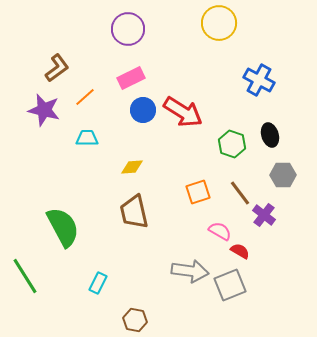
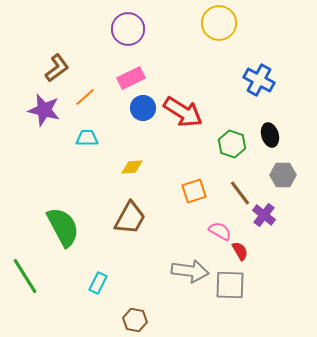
blue circle: moved 2 px up
orange square: moved 4 px left, 1 px up
brown trapezoid: moved 4 px left, 6 px down; rotated 138 degrees counterclockwise
red semicircle: rotated 30 degrees clockwise
gray square: rotated 24 degrees clockwise
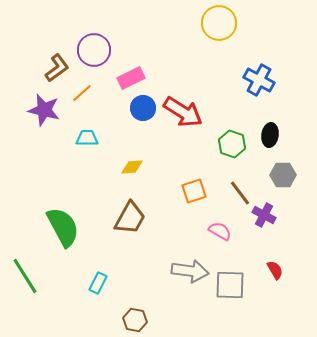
purple circle: moved 34 px left, 21 px down
orange line: moved 3 px left, 4 px up
black ellipse: rotated 25 degrees clockwise
purple cross: rotated 10 degrees counterclockwise
red semicircle: moved 35 px right, 19 px down
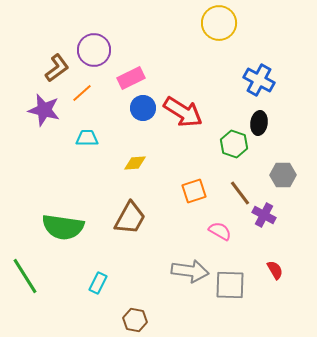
black ellipse: moved 11 px left, 12 px up
green hexagon: moved 2 px right
yellow diamond: moved 3 px right, 4 px up
green semicircle: rotated 126 degrees clockwise
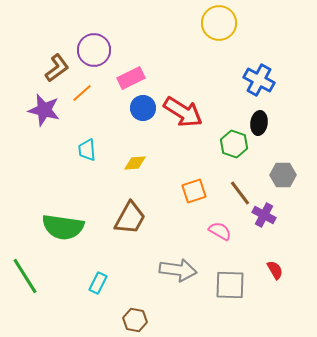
cyan trapezoid: moved 12 px down; rotated 95 degrees counterclockwise
gray arrow: moved 12 px left, 1 px up
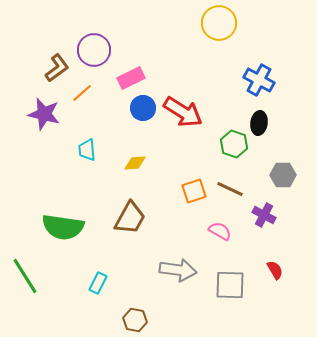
purple star: moved 4 px down
brown line: moved 10 px left, 4 px up; rotated 28 degrees counterclockwise
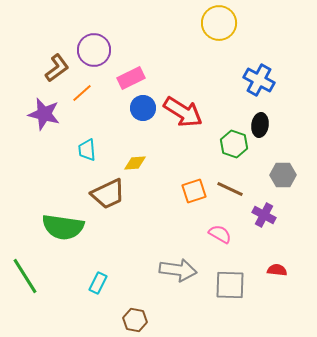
black ellipse: moved 1 px right, 2 px down
brown trapezoid: moved 22 px left, 24 px up; rotated 36 degrees clockwise
pink semicircle: moved 3 px down
red semicircle: moved 2 px right; rotated 54 degrees counterclockwise
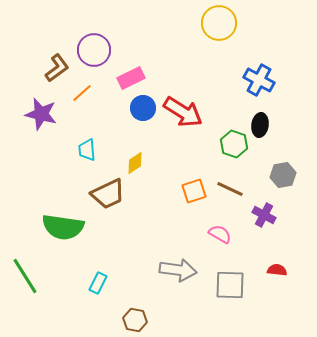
purple star: moved 3 px left
yellow diamond: rotated 30 degrees counterclockwise
gray hexagon: rotated 10 degrees counterclockwise
